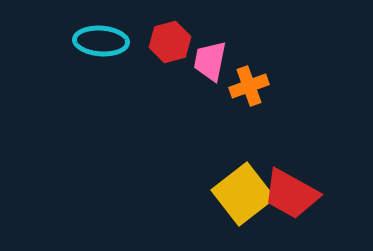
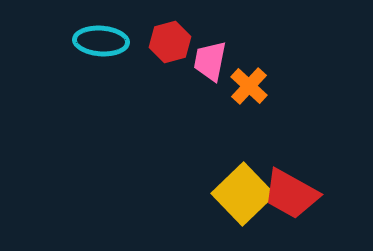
orange cross: rotated 27 degrees counterclockwise
yellow square: rotated 6 degrees counterclockwise
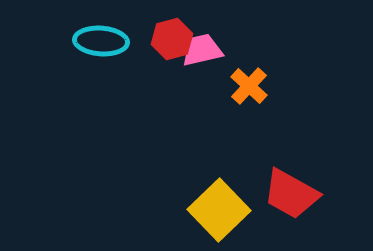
red hexagon: moved 2 px right, 3 px up
pink trapezoid: moved 8 px left, 11 px up; rotated 66 degrees clockwise
yellow square: moved 24 px left, 16 px down
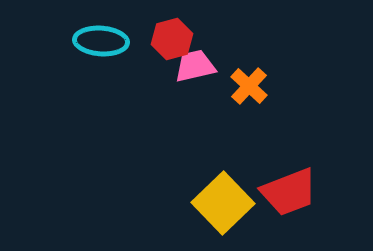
pink trapezoid: moved 7 px left, 16 px down
red trapezoid: moved 2 px left, 2 px up; rotated 50 degrees counterclockwise
yellow square: moved 4 px right, 7 px up
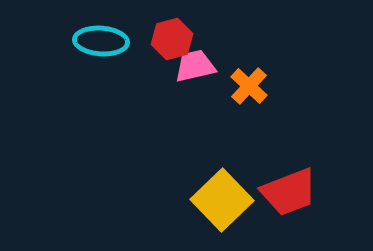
yellow square: moved 1 px left, 3 px up
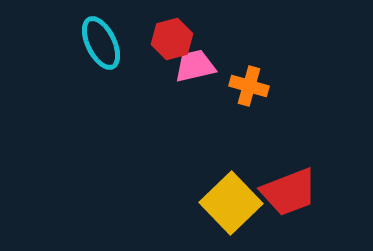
cyan ellipse: moved 2 px down; rotated 60 degrees clockwise
orange cross: rotated 27 degrees counterclockwise
yellow square: moved 9 px right, 3 px down
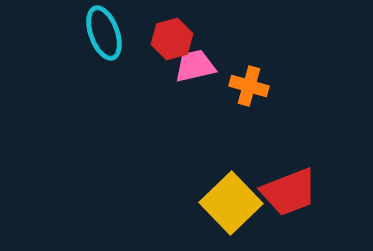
cyan ellipse: moved 3 px right, 10 px up; rotated 6 degrees clockwise
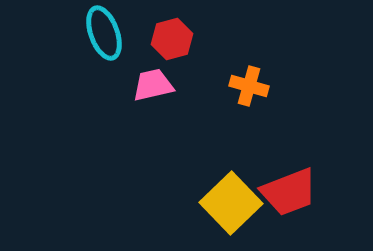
pink trapezoid: moved 42 px left, 19 px down
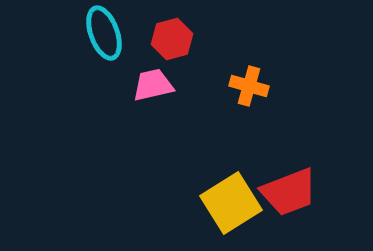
yellow square: rotated 12 degrees clockwise
